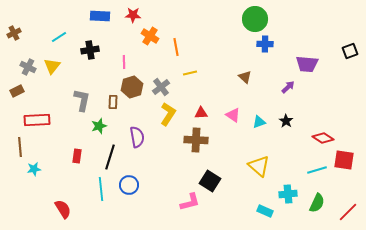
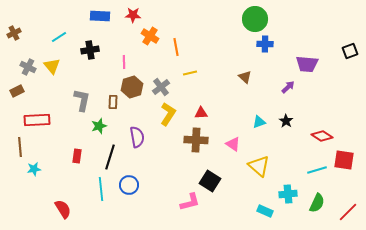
yellow triangle at (52, 66): rotated 18 degrees counterclockwise
pink triangle at (233, 115): moved 29 px down
red diamond at (323, 138): moved 1 px left, 2 px up
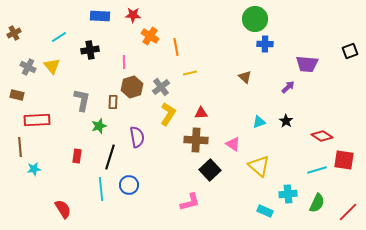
brown rectangle at (17, 91): moved 4 px down; rotated 40 degrees clockwise
black square at (210, 181): moved 11 px up; rotated 15 degrees clockwise
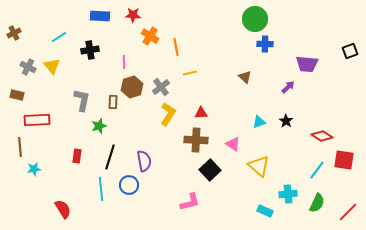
purple semicircle at (137, 137): moved 7 px right, 24 px down
cyan line at (317, 170): rotated 36 degrees counterclockwise
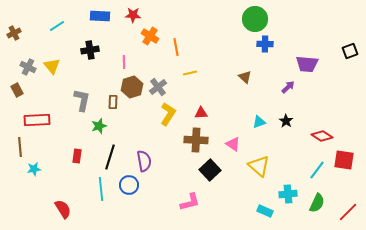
cyan line at (59, 37): moved 2 px left, 11 px up
gray cross at (161, 87): moved 3 px left
brown rectangle at (17, 95): moved 5 px up; rotated 48 degrees clockwise
